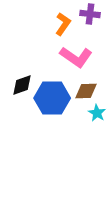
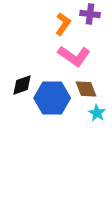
pink L-shape: moved 2 px left, 1 px up
brown diamond: moved 2 px up; rotated 70 degrees clockwise
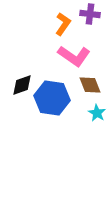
brown diamond: moved 4 px right, 4 px up
blue hexagon: rotated 8 degrees clockwise
